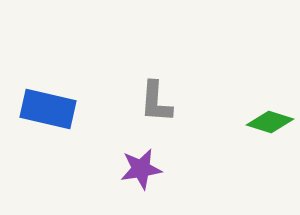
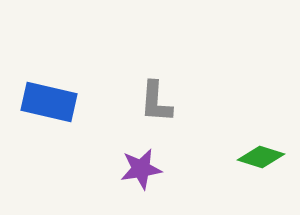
blue rectangle: moved 1 px right, 7 px up
green diamond: moved 9 px left, 35 px down
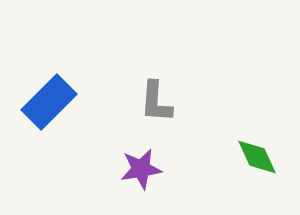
blue rectangle: rotated 58 degrees counterclockwise
green diamond: moved 4 px left; rotated 48 degrees clockwise
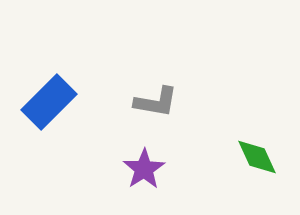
gray L-shape: rotated 84 degrees counterclockwise
purple star: moved 3 px right; rotated 24 degrees counterclockwise
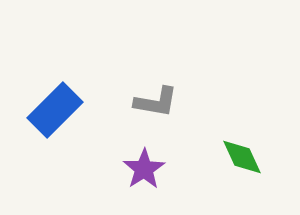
blue rectangle: moved 6 px right, 8 px down
green diamond: moved 15 px left
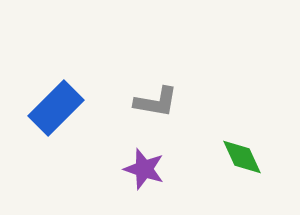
blue rectangle: moved 1 px right, 2 px up
purple star: rotated 21 degrees counterclockwise
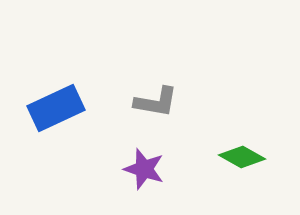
blue rectangle: rotated 20 degrees clockwise
green diamond: rotated 36 degrees counterclockwise
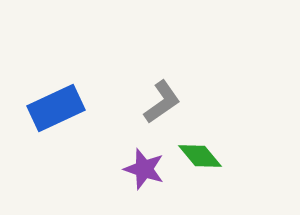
gray L-shape: moved 6 px right; rotated 45 degrees counterclockwise
green diamond: moved 42 px left, 1 px up; rotated 21 degrees clockwise
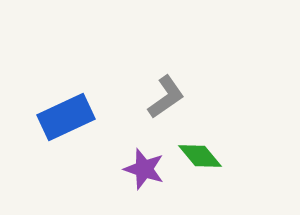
gray L-shape: moved 4 px right, 5 px up
blue rectangle: moved 10 px right, 9 px down
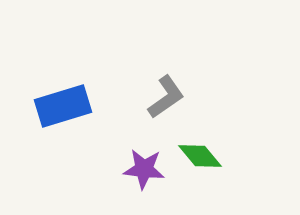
blue rectangle: moved 3 px left, 11 px up; rotated 8 degrees clockwise
purple star: rotated 12 degrees counterclockwise
